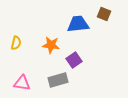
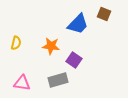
blue trapezoid: rotated 140 degrees clockwise
orange star: moved 1 px down
purple square: rotated 21 degrees counterclockwise
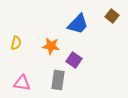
brown square: moved 8 px right, 2 px down; rotated 16 degrees clockwise
gray rectangle: rotated 66 degrees counterclockwise
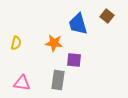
brown square: moved 5 px left
blue trapezoid: rotated 120 degrees clockwise
orange star: moved 3 px right, 3 px up
purple square: rotated 28 degrees counterclockwise
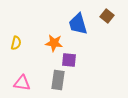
purple square: moved 5 px left
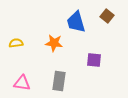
blue trapezoid: moved 2 px left, 2 px up
yellow semicircle: rotated 112 degrees counterclockwise
purple square: moved 25 px right
gray rectangle: moved 1 px right, 1 px down
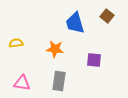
blue trapezoid: moved 1 px left, 1 px down
orange star: moved 1 px right, 6 px down
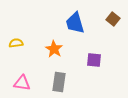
brown square: moved 6 px right, 3 px down
orange star: moved 1 px left; rotated 24 degrees clockwise
gray rectangle: moved 1 px down
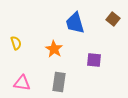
yellow semicircle: rotated 80 degrees clockwise
